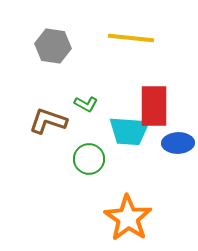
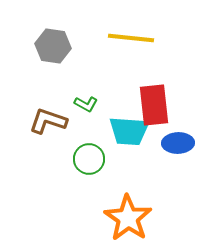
red rectangle: moved 1 px up; rotated 6 degrees counterclockwise
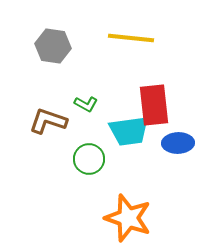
cyan trapezoid: rotated 12 degrees counterclockwise
orange star: rotated 15 degrees counterclockwise
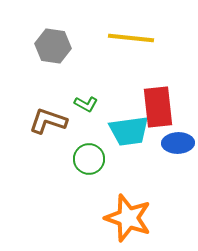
red rectangle: moved 4 px right, 2 px down
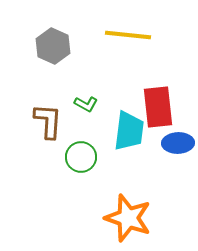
yellow line: moved 3 px left, 3 px up
gray hexagon: rotated 16 degrees clockwise
brown L-shape: rotated 75 degrees clockwise
cyan trapezoid: rotated 75 degrees counterclockwise
green circle: moved 8 px left, 2 px up
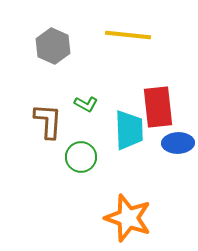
cyan trapezoid: moved 1 px up; rotated 9 degrees counterclockwise
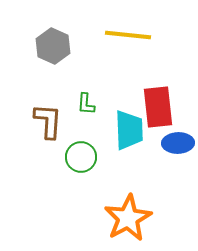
green L-shape: rotated 65 degrees clockwise
orange star: rotated 24 degrees clockwise
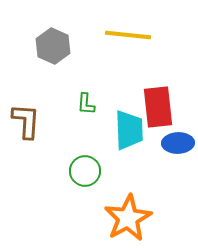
brown L-shape: moved 22 px left
green circle: moved 4 px right, 14 px down
